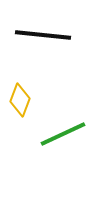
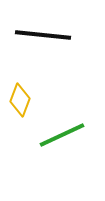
green line: moved 1 px left, 1 px down
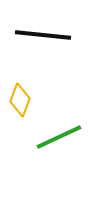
green line: moved 3 px left, 2 px down
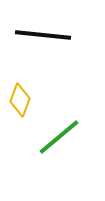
green line: rotated 15 degrees counterclockwise
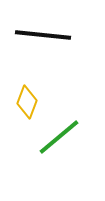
yellow diamond: moved 7 px right, 2 px down
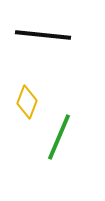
green line: rotated 27 degrees counterclockwise
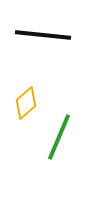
yellow diamond: moved 1 px left, 1 px down; rotated 28 degrees clockwise
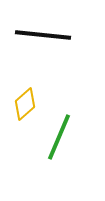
yellow diamond: moved 1 px left, 1 px down
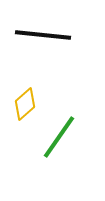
green line: rotated 12 degrees clockwise
